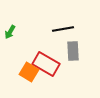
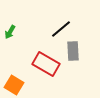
black line: moved 2 px left; rotated 30 degrees counterclockwise
orange square: moved 15 px left, 13 px down
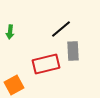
green arrow: rotated 24 degrees counterclockwise
red rectangle: rotated 44 degrees counterclockwise
orange square: rotated 30 degrees clockwise
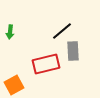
black line: moved 1 px right, 2 px down
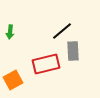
orange square: moved 1 px left, 5 px up
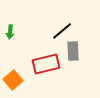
orange square: rotated 12 degrees counterclockwise
